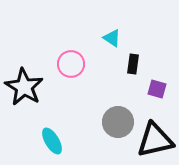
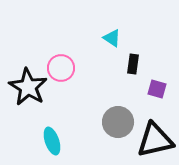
pink circle: moved 10 px left, 4 px down
black star: moved 4 px right
cyan ellipse: rotated 12 degrees clockwise
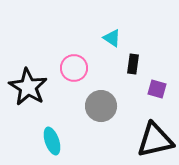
pink circle: moved 13 px right
gray circle: moved 17 px left, 16 px up
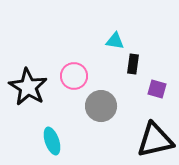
cyan triangle: moved 3 px right, 3 px down; rotated 24 degrees counterclockwise
pink circle: moved 8 px down
